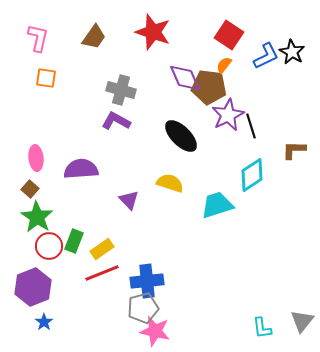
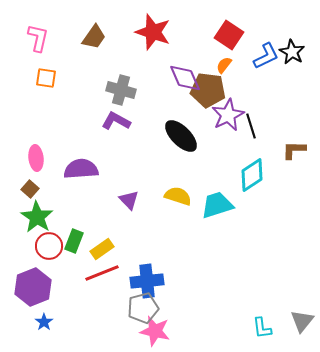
brown pentagon: moved 1 px left, 3 px down
yellow semicircle: moved 8 px right, 13 px down
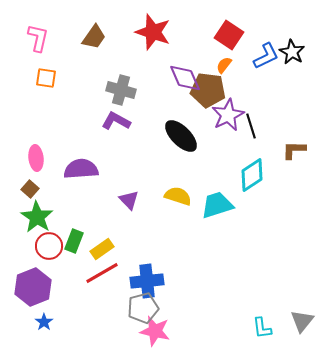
red line: rotated 8 degrees counterclockwise
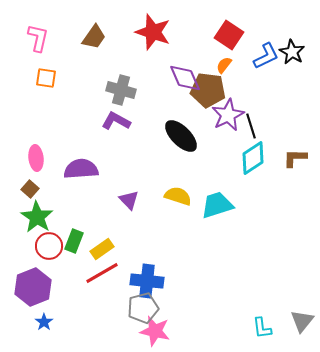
brown L-shape: moved 1 px right, 8 px down
cyan diamond: moved 1 px right, 17 px up
blue cross: rotated 12 degrees clockwise
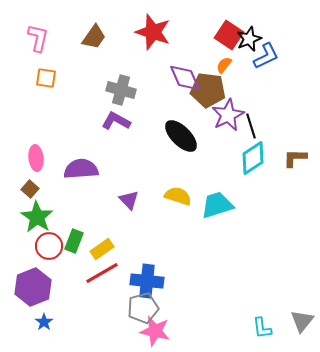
black star: moved 43 px left, 13 px up; rotated 20 degrees clockwise
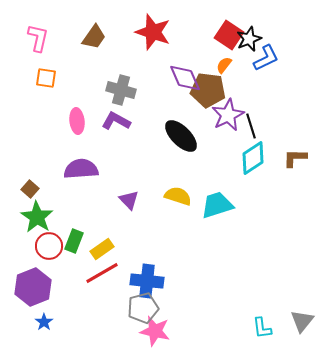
blue L-shape: moved 2 px down
pink ellipse: moved 41 px right, 37 px up
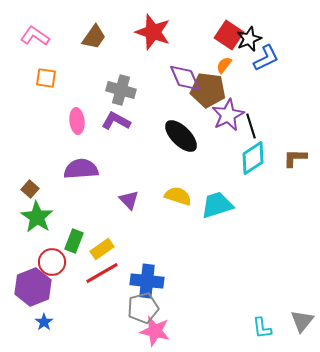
pink L-shape: moved 3 px left, 2 px up; rotated 68 degrees counterclockwise
red circle: moved 3 px right, 16 px down
